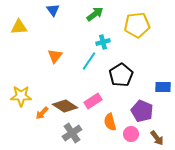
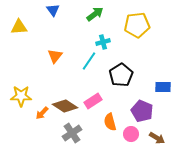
brown arrow: rotated 21 degrees counterclockwise
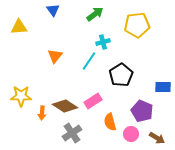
orange arrow: rotated 40 degrees counterclockwise
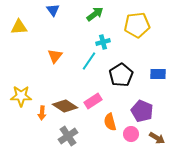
blue rectangle: moved 5 px left, 13 px up
gray cross: moved 4 px left, 3 px down
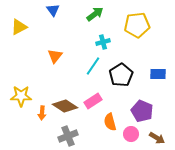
yellow triangle: rotated 24 degrees counterclockwise
cyan line: moved 4 px right, 5 px down
gray cross: rotated 12 degrees clockwise
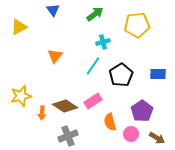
yellow star: rotated 15 degrees counterclockwise
purple pentagon: rotated 15 degrees clockwise
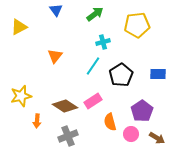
blue triangle: moved 3 px right
orange arrow: moved 5 px left, 8 px down
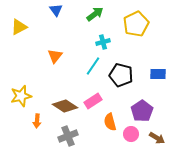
yellow pentagon: moved 1 px left, 1 px up; rotated 20 degrees counterclockwise
black pentagon: rotated 25 degrees counterclockwise
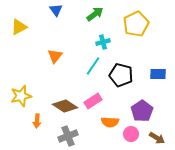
orange semicircle: rotated 72 degrees counterclockwise
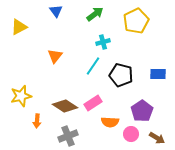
blue triangle: moved 1 px down
yellow pentagon: moved 3 px up
pink rectangle: moved 2 px down
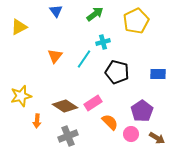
cyan line: moved 9 px left, 7 px up
black pentagon: moved 4 px left, 3 px up
orange semicircle: rotated 138 degrees counterclockwise
